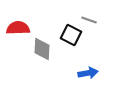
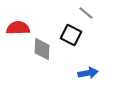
gray line: moved 3 px left, 7 px up; rotated 21 degrees clockwise
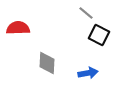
black square: moved 28 px right
gray diamond: moved 5 px right, 14 px down
